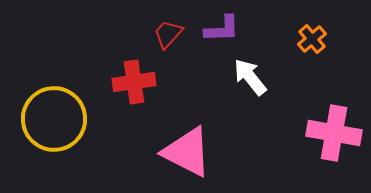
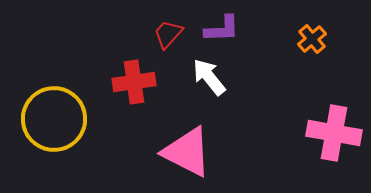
white arrow: moved 41 px left
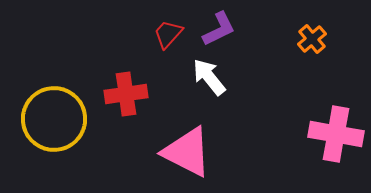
purple L-shape: moved 3 px left; rotated 24 degrees counterclockwise
red cross: moved 8 px left, 12 px down
pink cross: moved 2 px right, 1 px down
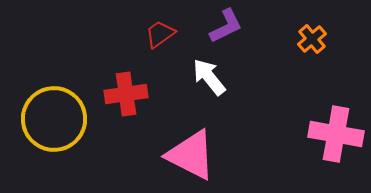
purple L-shape: moved 7 px right, 3 px up
red trapezoid: moved 8 px left; rotated 12 degrees clockwise
pink triangle: moved 4 px right, 3 px down
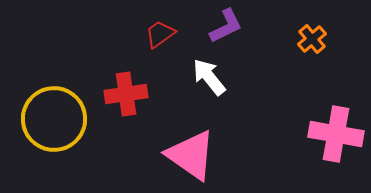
pink triangle: rotated 8 degrees clockwise
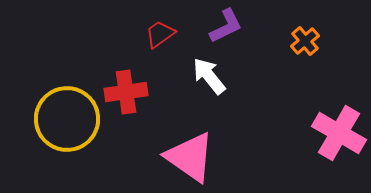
orange cross: moved 7 px left, 2 px down
white arrow: moved 1 px up
red cross: moved 2 px up
yellow circle: moved 13 px right
pink cross: moved 3 px right, 1 px up; rotated 20 degrees clockwise
pink triangle: moved 1 px left, 2 px down
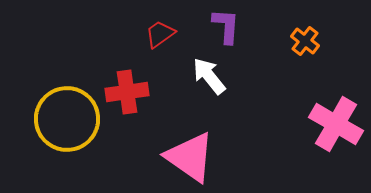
purple L-shape: rotated 60 degrees counterclockwise
orange cross: rotated 12 degrees counterclockwise
red cross: moved 1 px right
pink cross: moved 3 px left, 9 px up
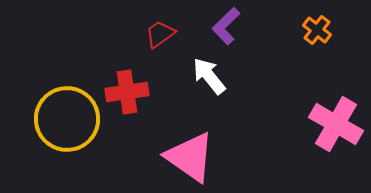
purple L-shape: rotated 138 degrees counterclockwise
orange cross: moved 12 px right, 11 px up
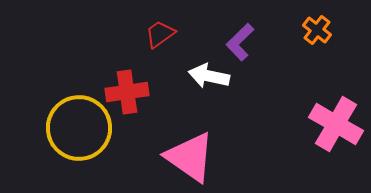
purple L-shape: moved 14 px right, 16 px down
white arrow: rotated 39 degrees counterclockwise
yellow circle: moved 12 px right, 9 px down
